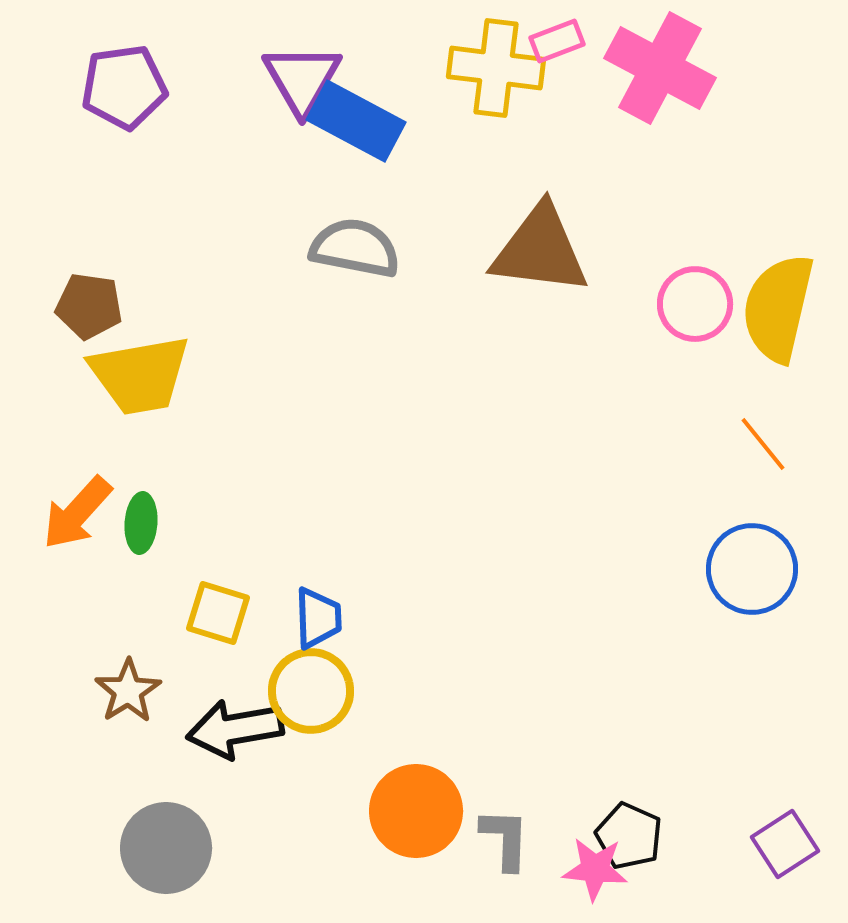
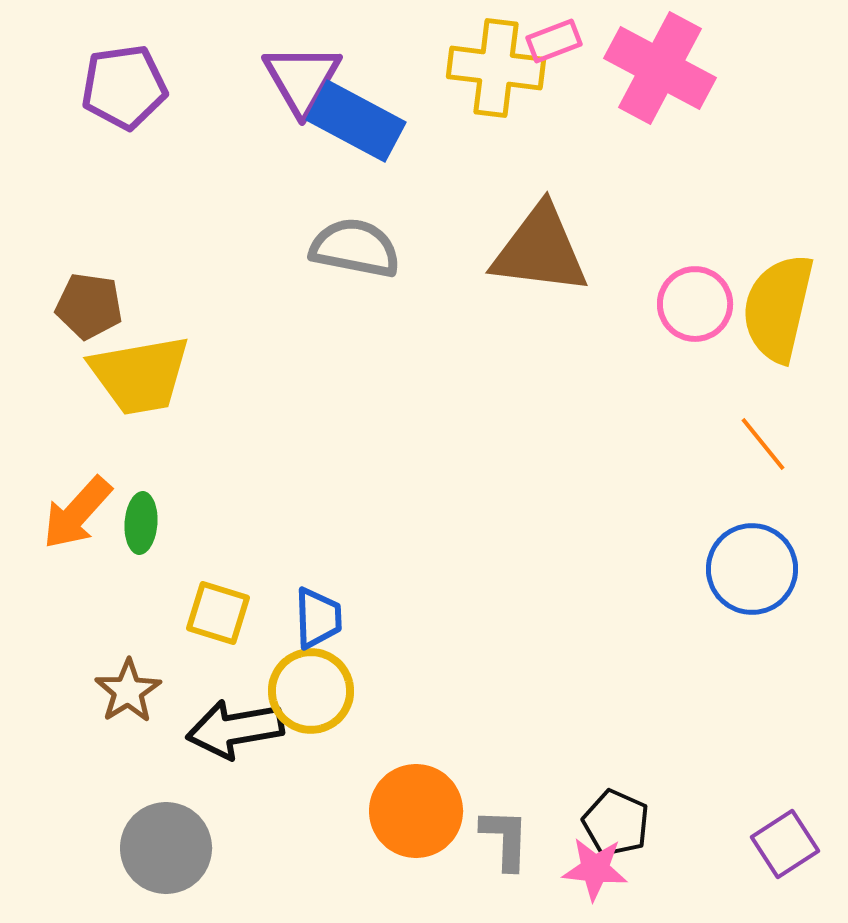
pink rectangle: moved 3 px left
black pentagon: moved 13 px left, 13 px up
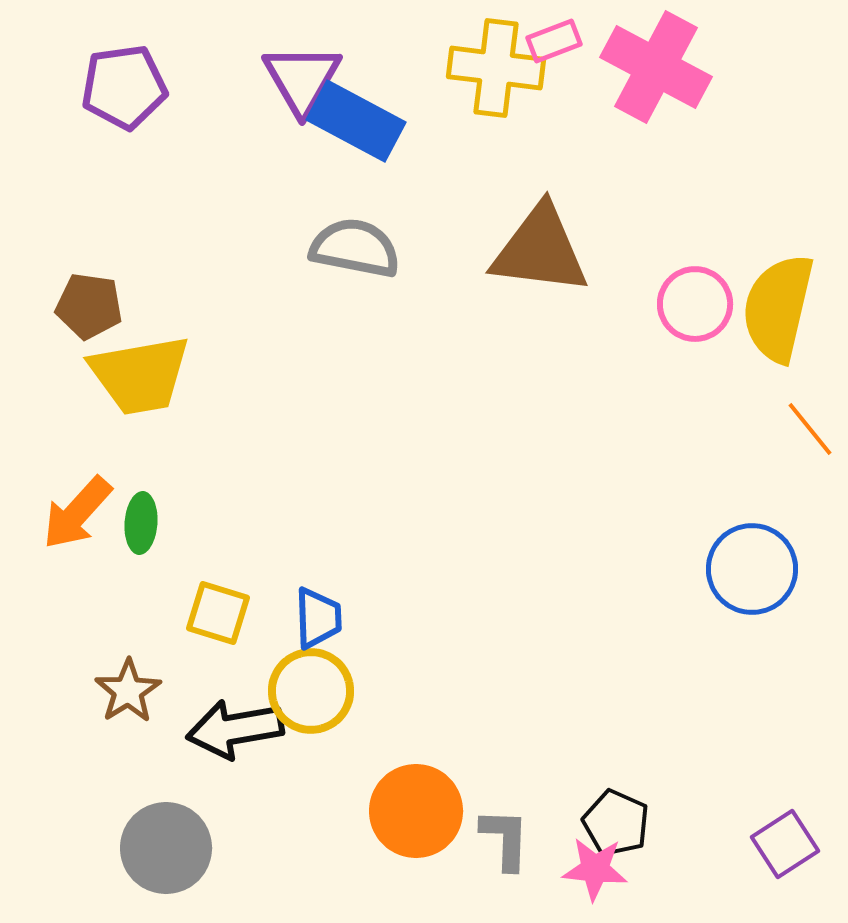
pink cross: moved 4 px left, 1 px up
orange line: moved 47 px right, 15 px up
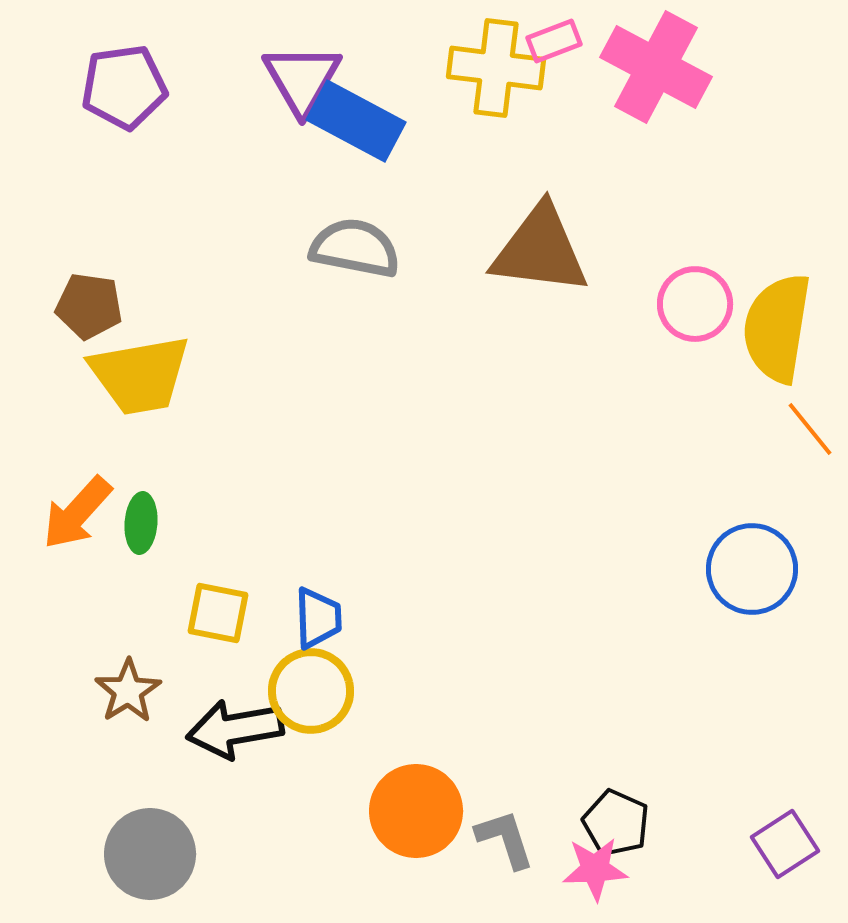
yellow semicircle: moved 1 px left, 20 px down; rotated 4 degrees counterclockwise
yellow square: rotated 6 degrees counterclockwise
gray L-shape: rotated 20 degrees counterclockwise
gray circle: moved 16 px left, 6 px down
pink star: rotated 8 degrees counterclockwise
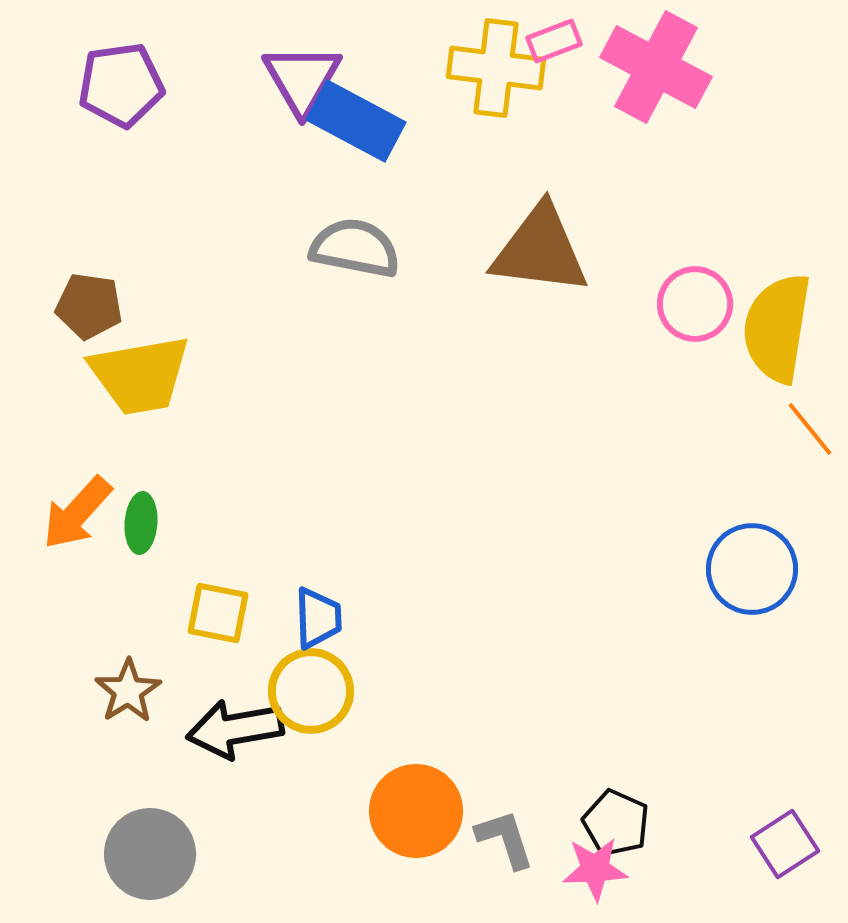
purple pentagon: moved 3 px left, 2 px up
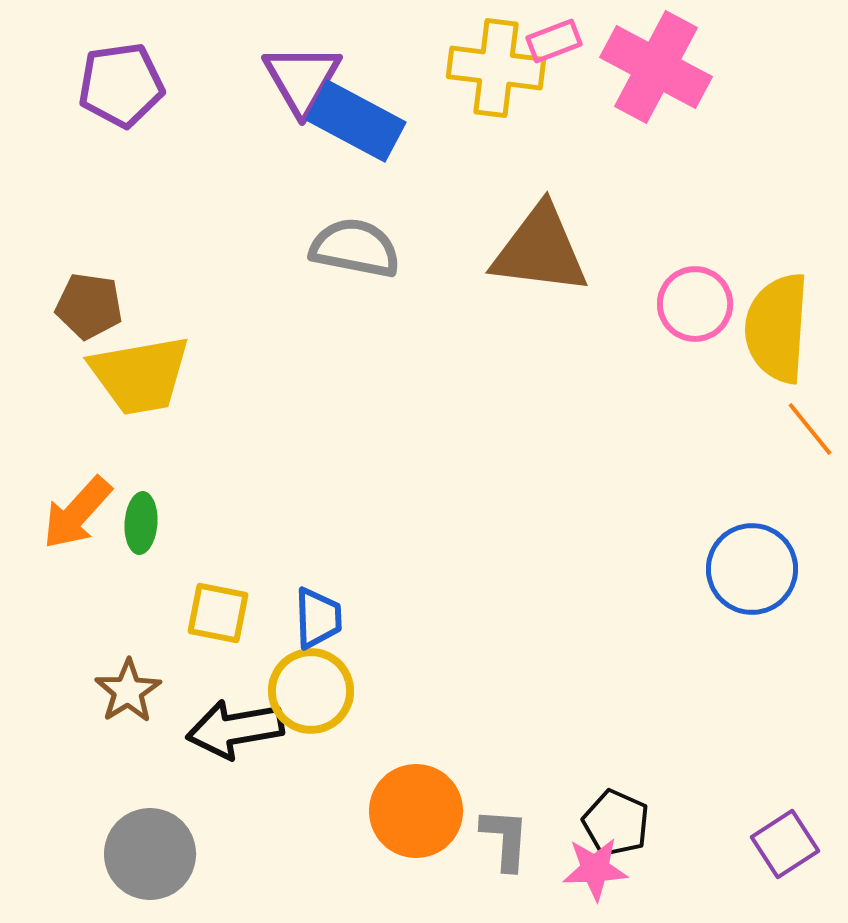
yellow semicircle: rotated 5 degrees counterclockwise
gray L-shape: rotated 22 degrees clockwise
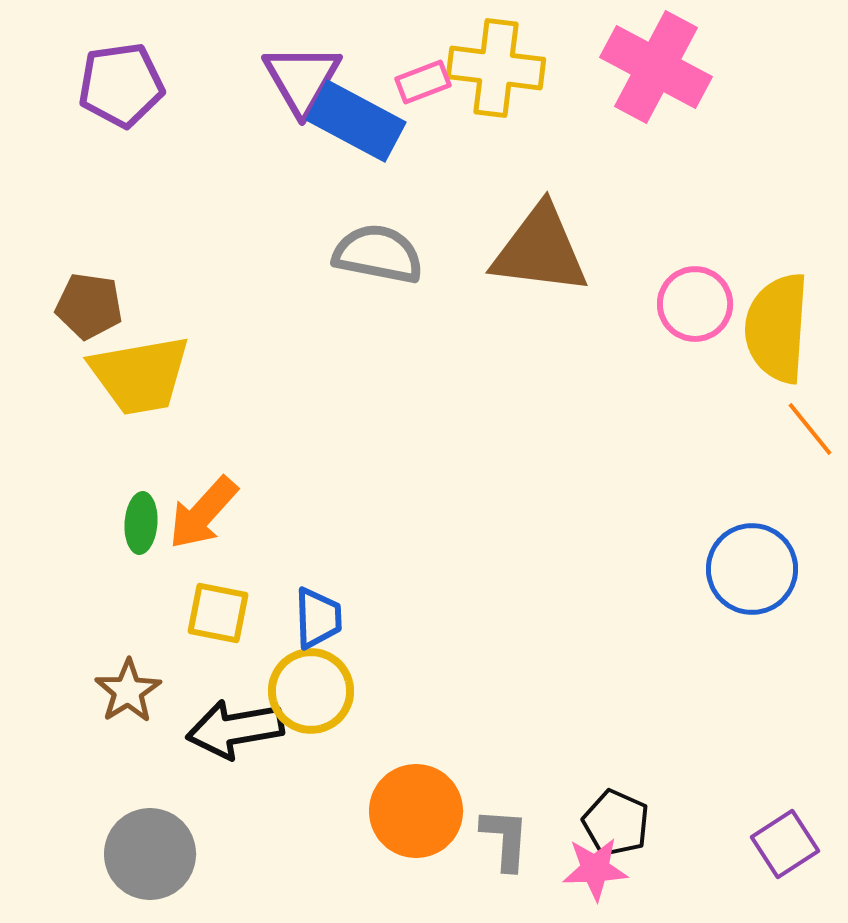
pink rectangle: moved 131 px left, 41 px down
gray semicircle: moved 23 px right, 6 px down
orange arrow: moved 126 px right
